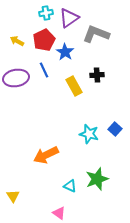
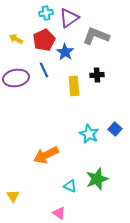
gray L-shape: moved 2 px down
yellow arrow: moved 1 px left, 2 px up
yellow rectangle: rotated 24 degrees clockwise
cyan star: rotated 12 degrees clockwise
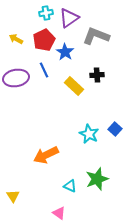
yellow rectangle: rotated 42 degrees counterclockwise
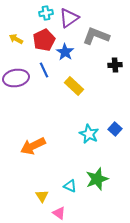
black cross: moved 18 px right, 10 px up
orange arrow: moved 13 px left, 9 px up
yellow triangle: moved 29 px right
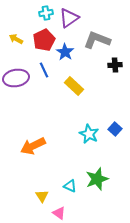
gray L-shape: moved 1 px right, 4 px down
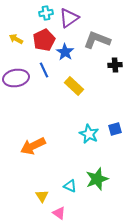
blue square: rotated 32 degrees clockwise
